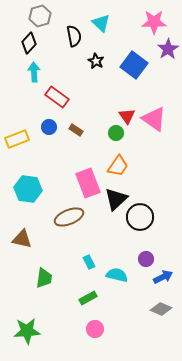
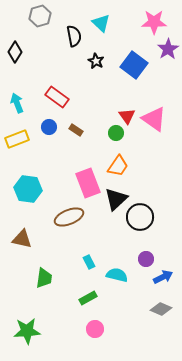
black diamond: moved 14 px left, 9 px down; rotated 10 degrees counterclockwise
cyan arrow: moved 17 px left, 31 px down; rotated 18 degrees counterclockwise
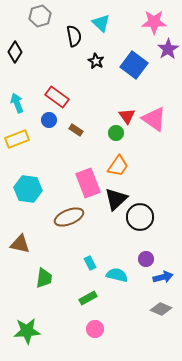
blue circle: moved 7 px up
brown triangle: moved 2 px left, 5 px down
cyan rectangle: moved 1 px right, 1 px down
blue arrow: rotated 12 degrees clockwise
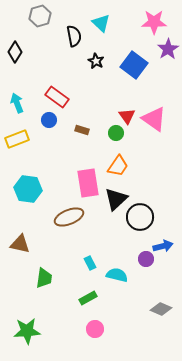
brown rectangle: moved 6 px right; rotated 16 degrees counterclockwise
pink rectangle: rotated 12 degrees clockwise
blue arrow: moved 31 px up
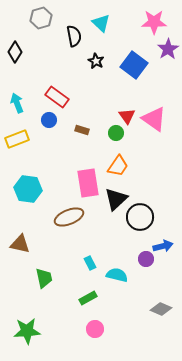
gray hexagon: moved 1 px right, 2 px down
green trapezoid: rotated 20 degrees counterclockwise
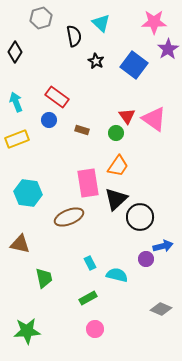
cyan arrow: moved 1 px left, 1 px up
cyan hexagon: moved 4 px down
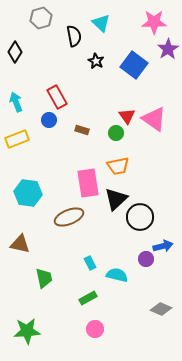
red rectangle: rotated 25 degrees clockwise
orange trapezoid: rotated 45 degrees clockwise
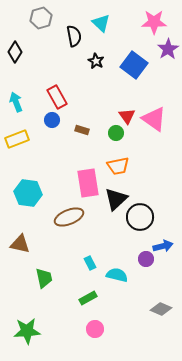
blue circle: moved 3 px right
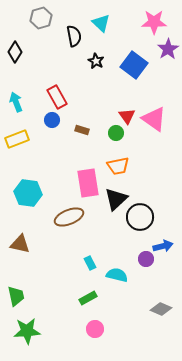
green trapezoid: moved 28 px left, 18 px down
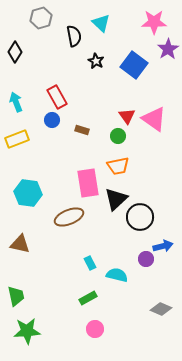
green circle: moved 2 px right, 3 px down
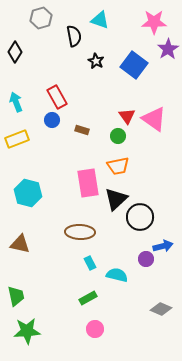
cyan triangle: moved 1 px left, 3 px up; rotated 24 degrees counterclockwise
cyan hexagon: rotated 8 degrees clockwise
brown ellipse: moved 11 px right, 15 px down; rotated 24 degrees clockwise
